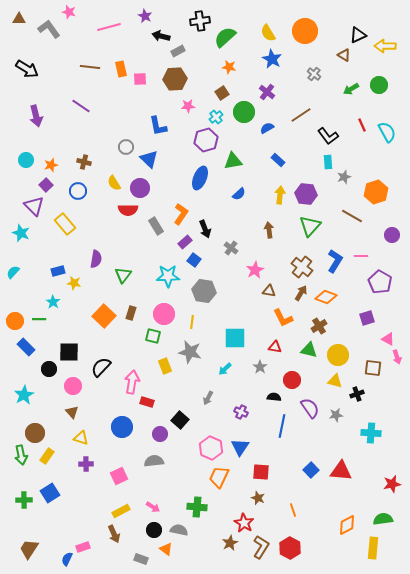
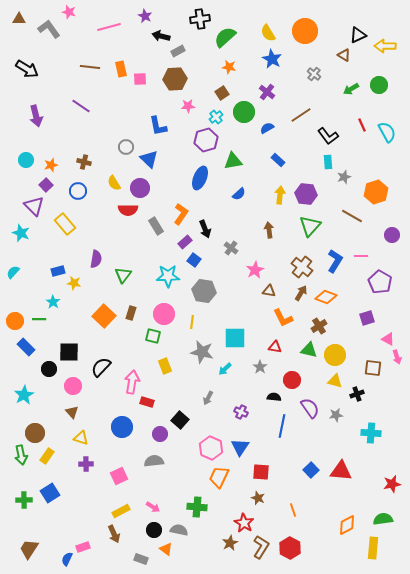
black cross at (200, 21): moved 2 px up
gray star at (190, 352): moved 12 px right
yellow circle at (338, 355): moved 3 px left
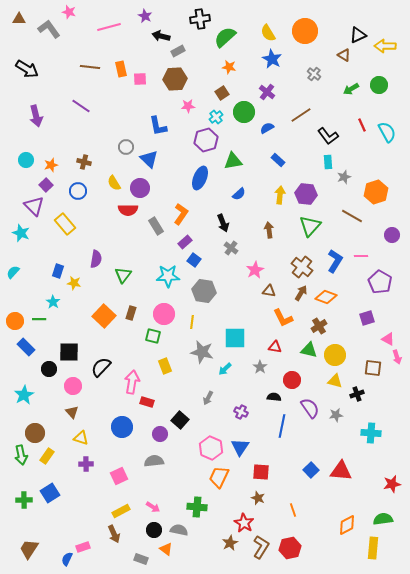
black arrow at (205, 229): moved 18 px right, 6 px up
blue rectangle at (58, 271): rotated 56 degrees counterclockwise
red hexagon at (290, 548): rotated 20 degrees clockwise
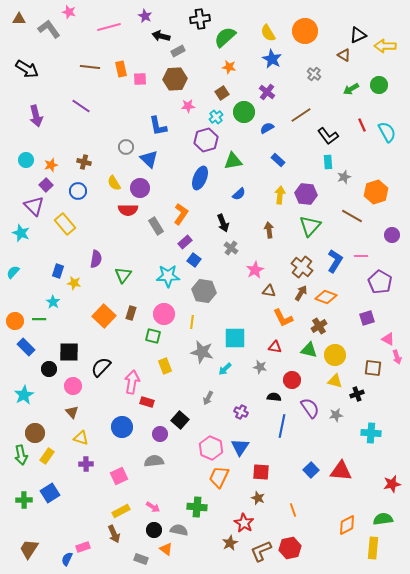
gray star at (260, 367): rotated 24 degrees counterclockwise
brown L-shape at (261, 547): moved 4 px down; rotated 145 degrees counterclockwise
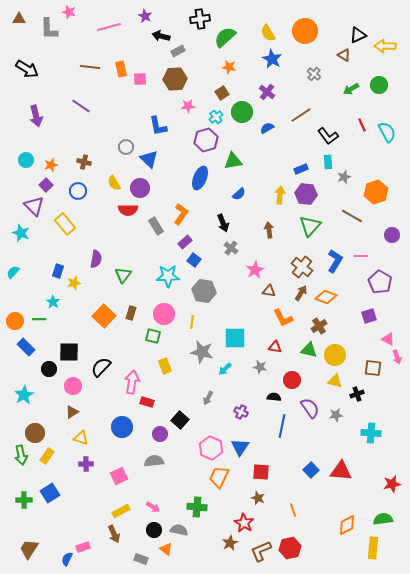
gray L-shape at (49, 29): rotated 145 degrees counterclockwise
green circle at (244, 112): moved 2 px left
blue rectangle at (278, 160): moved 23 px right, 9 px down; rotated 64 degrees counterclockwise
yellow star at (74, 283): rotated 24 degrees counterclockwise
purple square at (367, 318): moved 2 px right, 2 px up
brown triangle at (72, 412): rotated 40 degrees clockwise
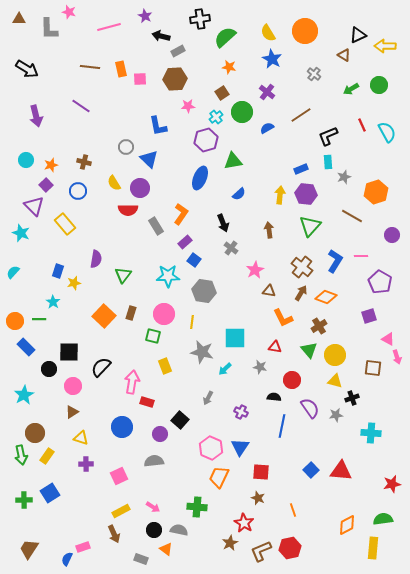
black L-shape at (328, 136): rotated 105 degrees clockwise
green triangle at (309, 350): rotated 36 degrees clockwise
black cross at (357, 394): moved 5 px left, 4 px down
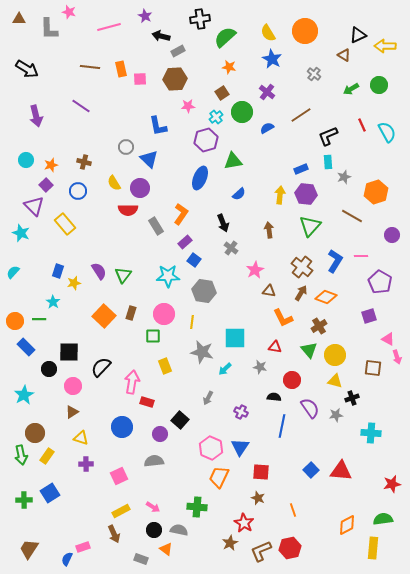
purple semicircle at (96, 259): moved 3 px right, 12 px down; rotated 42 degrees counterclockwise
green square at (153, 336): rotated 14 degrees counterclockwise
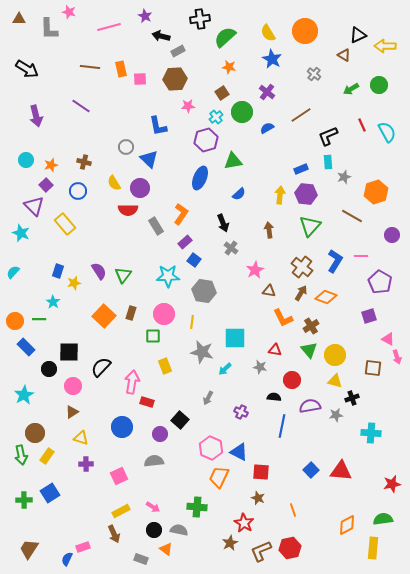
brown cross at (319, 326): moved 8 px left
red triangle at (275, 347): moved 3 px down
purple semicircle at (310, 408): moved 2 px up; rotated 65 degrees counterclockwise
blue triangle at (240, 447): moved 1 px left, 5 px down; rotated 36 degrees counterclockwise
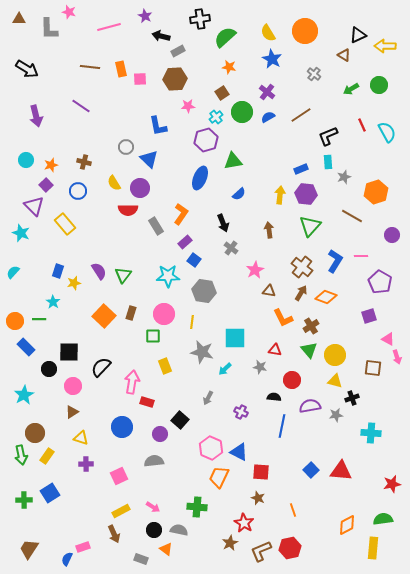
blue semicircle at (267, 128): moved 1 px right, 11 px up
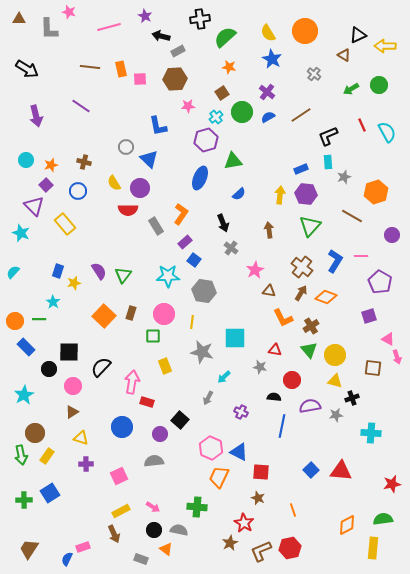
cyan arrow at (225, 369): moved 1 px left, 8 px down
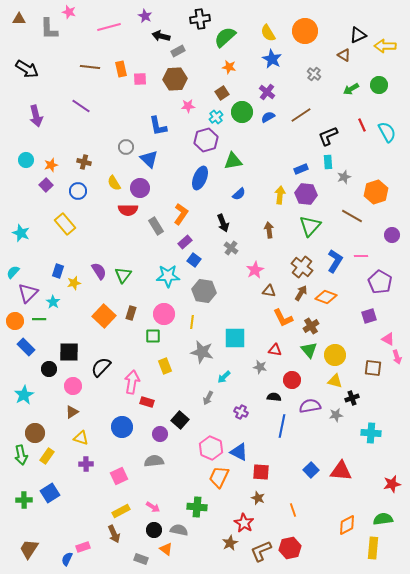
purple triangle at (34, 206): moved 6 px left, 87 px down; rotated 30 degrees clockwise
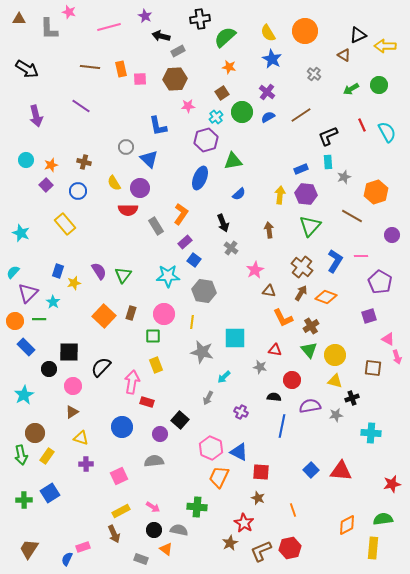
yellow rectangle at (165, 366): moved 9 px left, 1 px up
